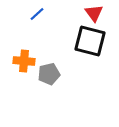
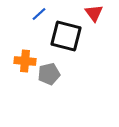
blue line: moved 2 px right
black square: moved 24 px left, 5 px up
orange cross: moved 1 px right
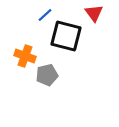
blue line: moved 6 px right, 1 px down
orange cross: moved 5 px up; rotated 15 degrees clockwise
gray pentagon: moved 2 px left, 1 px down
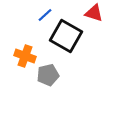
red triangle: rotated 36 degrees counterclockwise
black square: rotated 16 degrees clockwise
gray pentagon: moved 1 px right
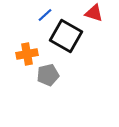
orange cross: moved 2 px right, 2 px up; rotated 30 degrees counterclockwise
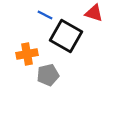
blue line: rotated 70 degrees clockwise
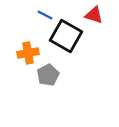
red triangle: moved 2 px down
orange cross: moved 1 px right, 1 px up
gray pentagon: rotated 15 degrees counterclockwise
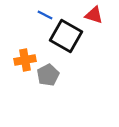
orange cross: moved 3 px left, 7 px down
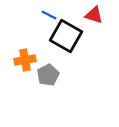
blue line: moved 4 px right
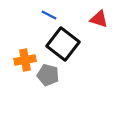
red triangle: moved 5 px right, 4 px down
black square: moved 3 px left, 8 px down; rotated 8 degrees clockwise
gray pentagon: rotated 30 degrees counterclockwise
